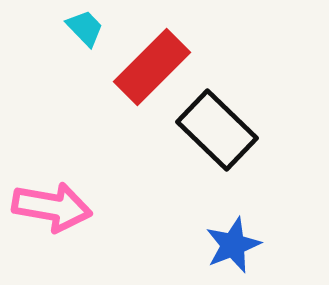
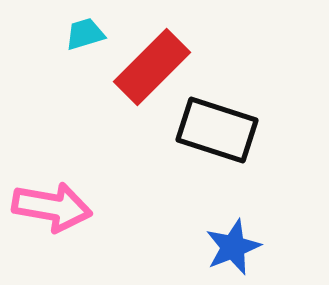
cyan trapezoid: moved 6 px down; rotated 63 degrees counterclockwise
black rectangle: rotated 26 degrees counterclockwise
blue star: moved 2 px down
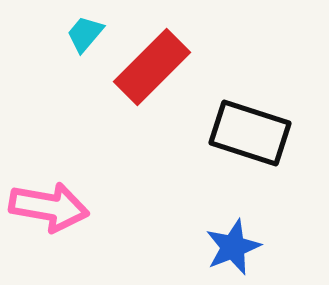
cyan trapezoid: rotated 33 degrees counterclockwise
black rectangle: moved 33 px right, 3 px down
pink arrow: moved 3 px left
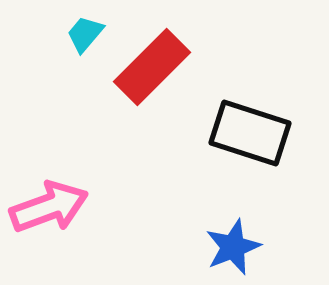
pink arrow: rotated 30 degrees counterclockwise
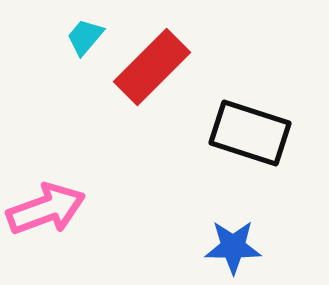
cyan trapezoid: moved 3 px down
pink arrow: moved 3 px left, 2 px down
blue star: rotated 22 degrees clockwise
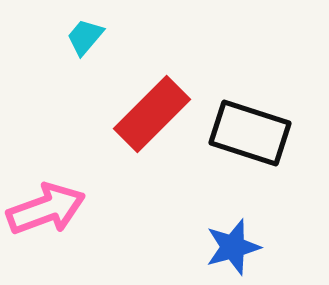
red rectangle: moved 47 px down
blue star: rotated 16 degrees counterclockwise
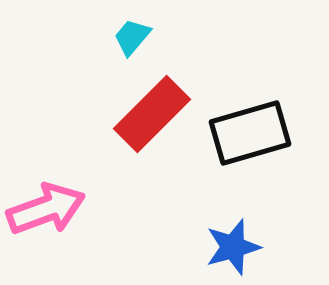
cyan trapezoid: moved 47 px right
black rectangle: rotated 34 degrees counterclockwise
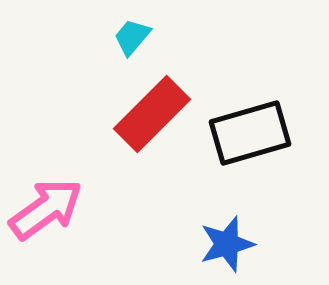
pink arrow: rotated 16 degrees counterclockwise
blue star: moved 6 px left, 3 px up
